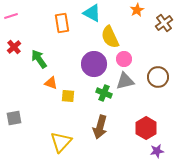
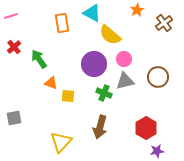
yellow semicircle: moved 2 px up; rotated 25 degrees counterclockwise
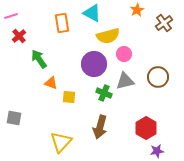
yellow semicircle: moved 2 px left, 1 px down; rotated 55 degrees counterclockwise
red cross: moved 5 px right, 11 px up
pink circle: moved 5 px up
yellow square: moved 1 px right, 1 px down
gray square: rotated 21 degrees clockwise
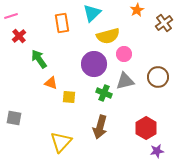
cyan triangle: rotated 48 degrees clockwise
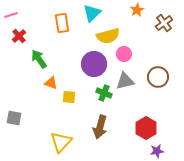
pink line: moved 1 px up
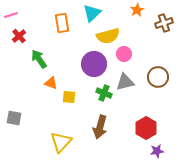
brown cross: rotated 18 degrees clockwise
gray triangle: moved 1 px down
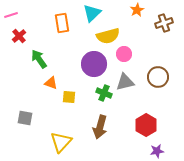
gray square: moved 11 px right
red hexagon: moved 3 px up
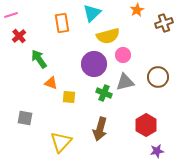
pink circle: moved 1 px left, 1 px down
brown arrow: moved 2 px down
